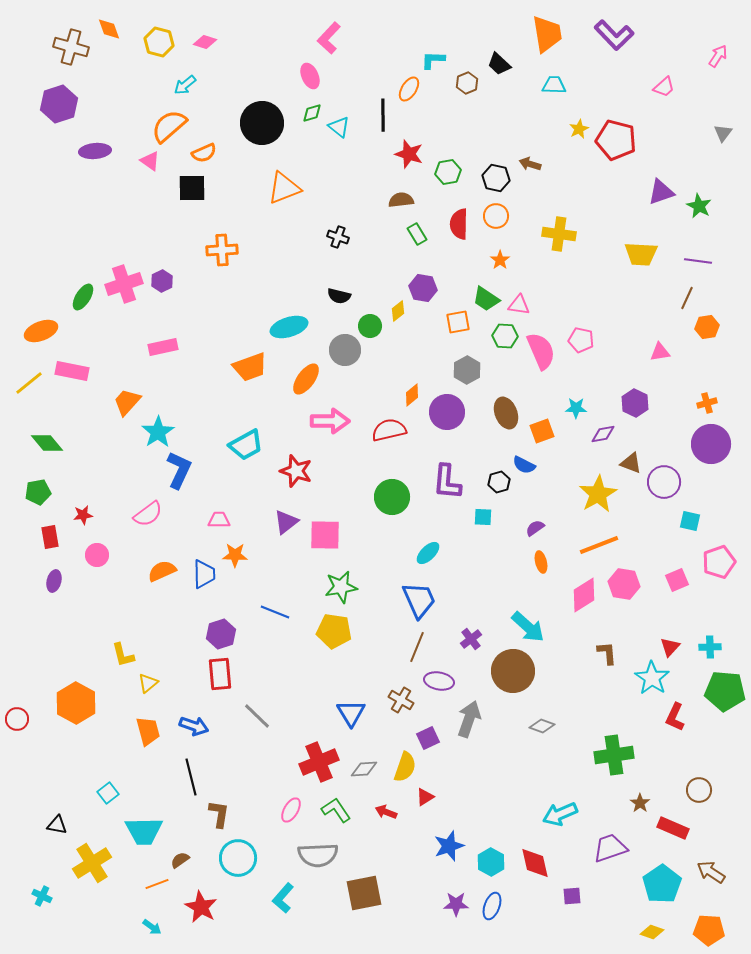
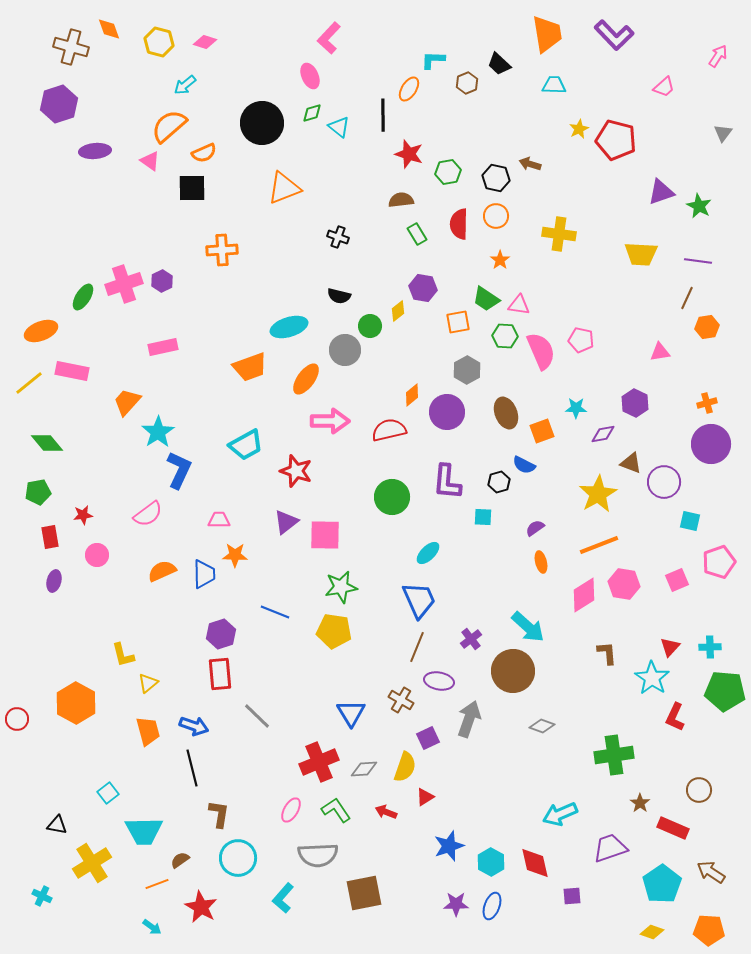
black line at (191, 777): moved 1 px right, 9 px up
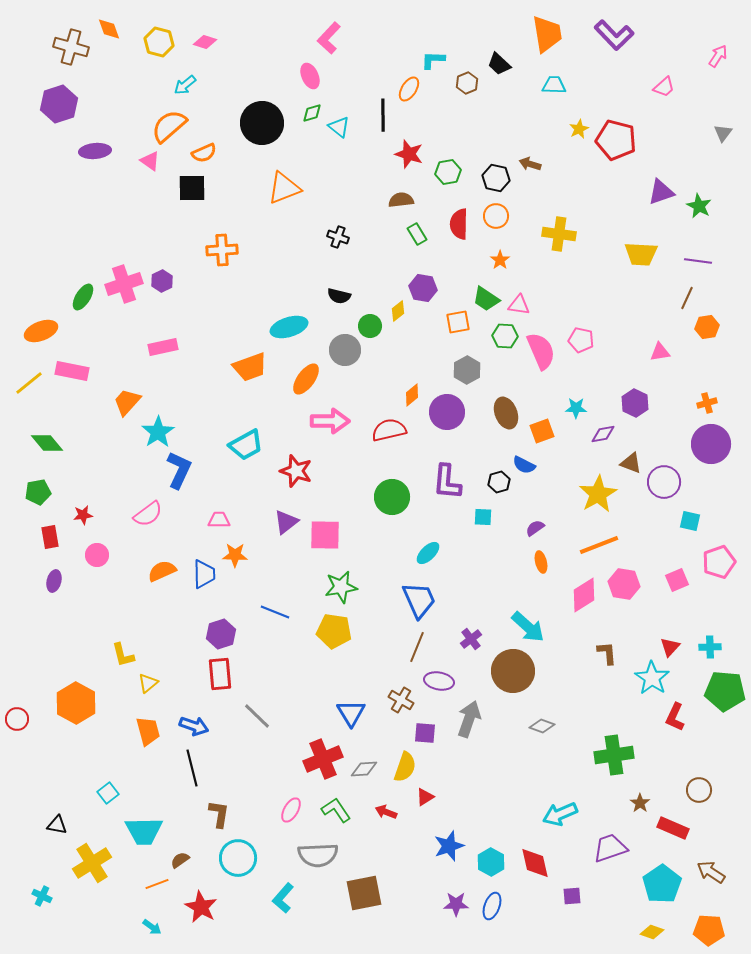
purple square at (428, 738): moved 3 px left, 5 px up; rotated 30 degrees clockwise
red cross at (319, 762): moved 4 px right, 3 px up
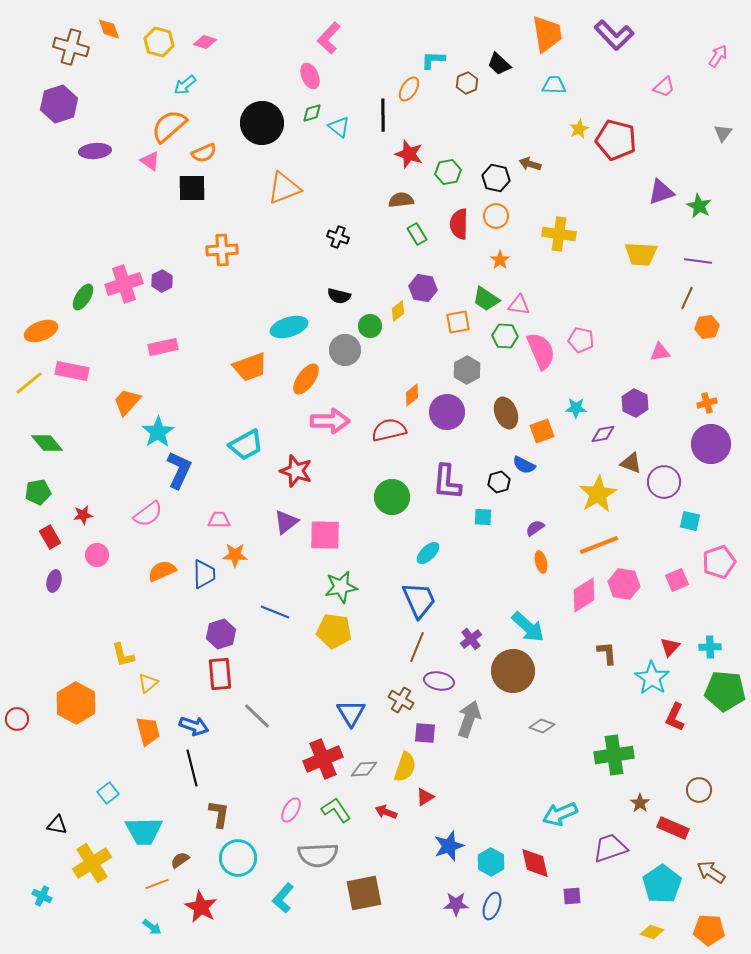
red rectangle at (50, 537): rotated 20 degrees counterclockwise
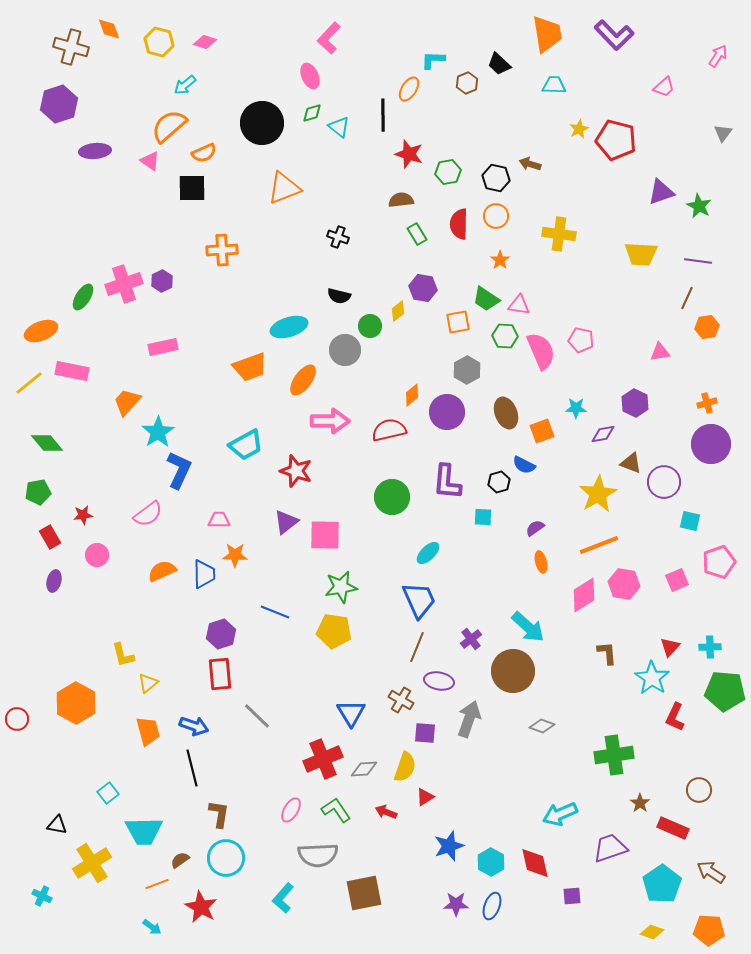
orange ellipse at (306, 379): moved 3 px left, 1 px down
cyan circle at (238, 858): moved 12 px left
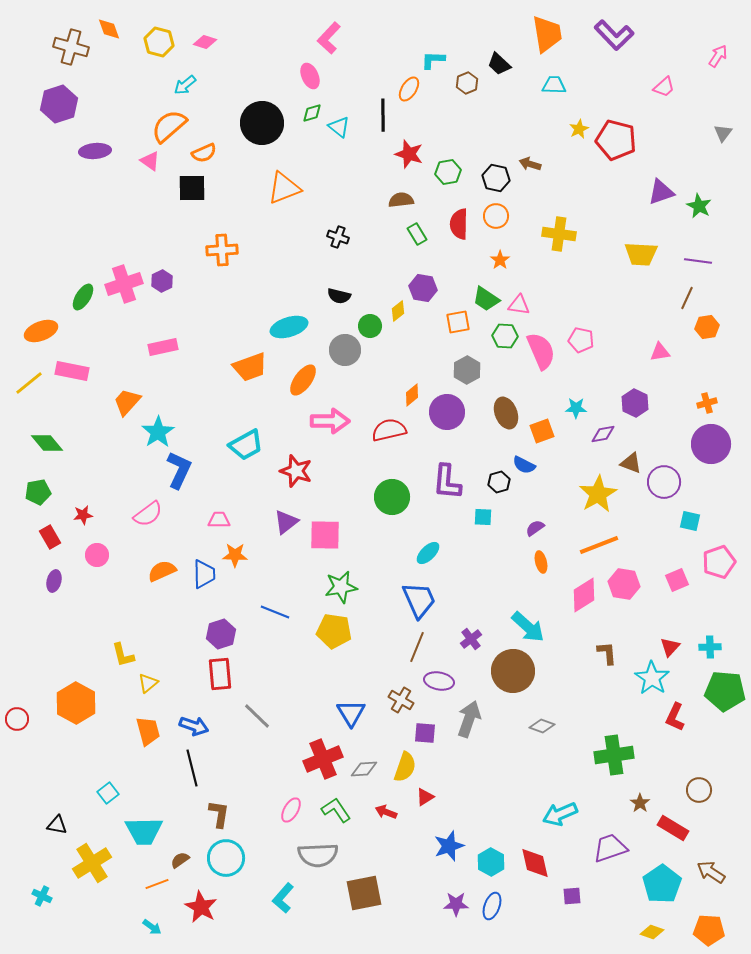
red rectangle at (673, 828): rotated 8 degrees clockwise
